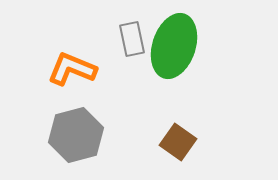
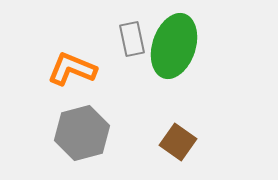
gray hexagon: moved 6 px right, 2 px up
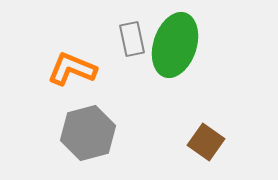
green ellipse: moved 1 px right, 1 px up
gray hexagon: moved 6 px right
brown square: moved 28 px right
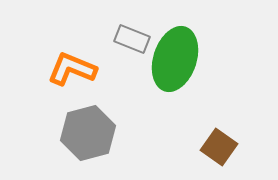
gray rectangle: rotated 56 degrees counterclockwise
green ellipse: moved 14 px down
brown square: moved 13 px right, 5 px down
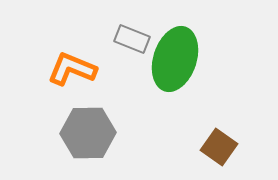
gray hexagon: rotated 14 degrees clockwise
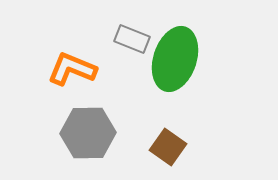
brown square: moved 51 px left
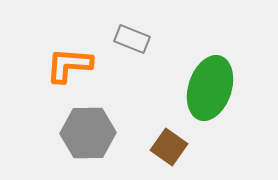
green ellipse: moved 35 px right, 29 px down
orange L-shape: moved 3 px left, 4 px up; rotated 18 degrees counterclockwise
brown square: moved 1 px right
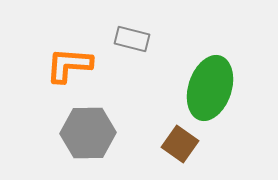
gray rectangle: rotated 8 degrees counterclockwise
brown square: moved 11 px right, 3 px up
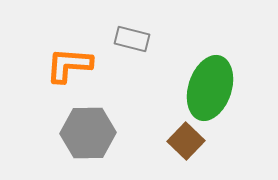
brown square: moved 6 px right, 3 px up; rotated 9 degrees clockwise
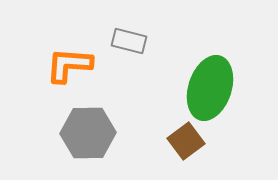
gray rectangle: moved 3 px left, 2 px down
brown square: rotated 9 degrees clockwise
